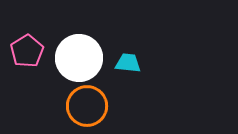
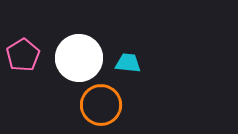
pink pentagon: moved 4 px left, 4 px down
orange circle: moved 14 px right, 1 px up
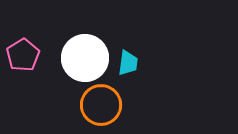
white circle: moved 6 px right
cyan trapezoid: rotated 92 degrees clockwise
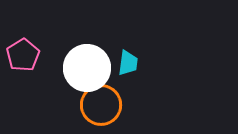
white circle: moved 2 px right, 10 px down
